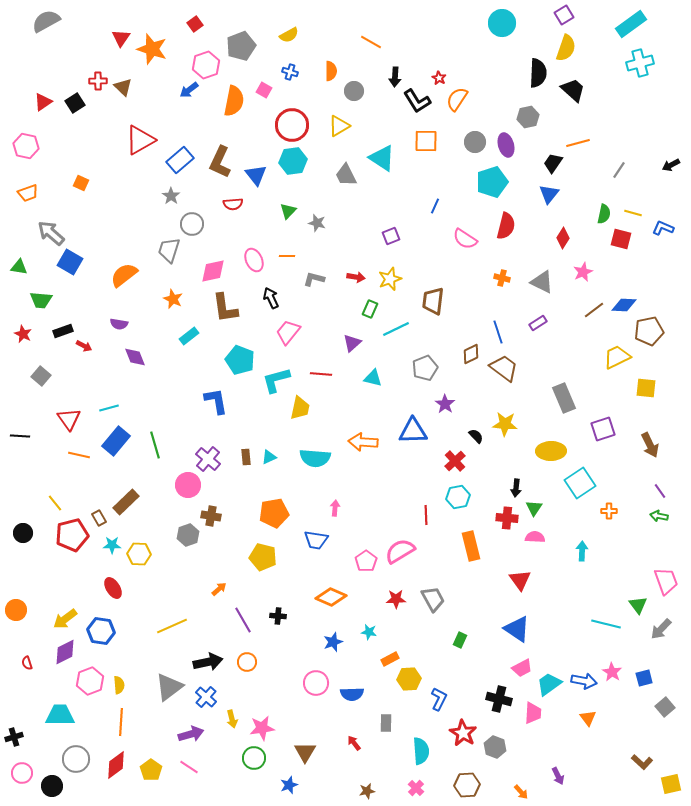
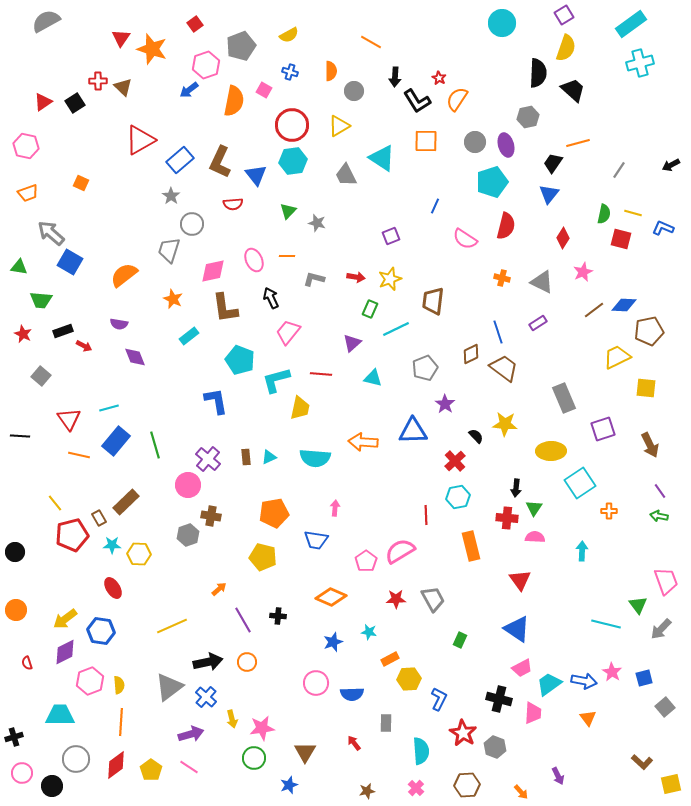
black circle at (23, 533): moved 8 px left, 19 px down
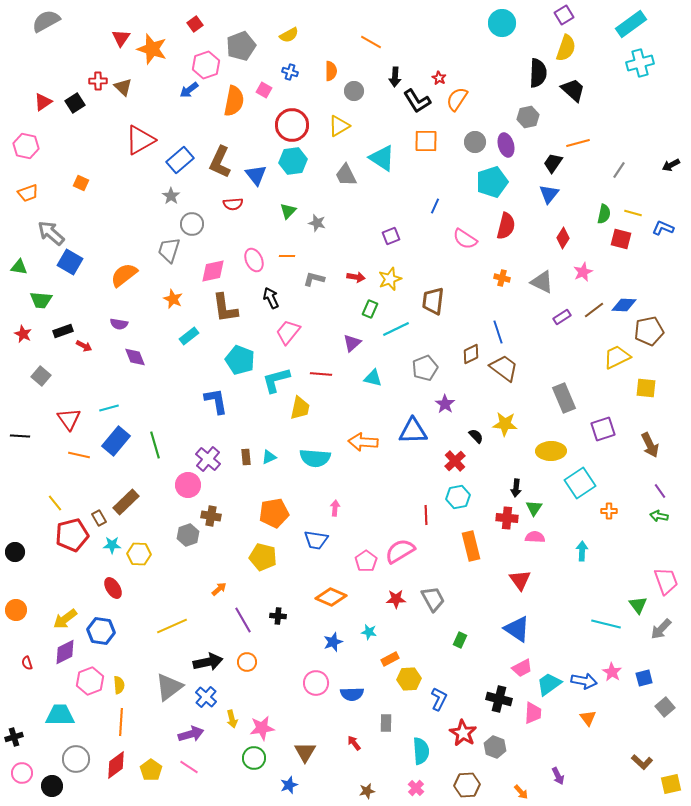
purple rectangle at (538, 323): moved 24 px right, 6 px up
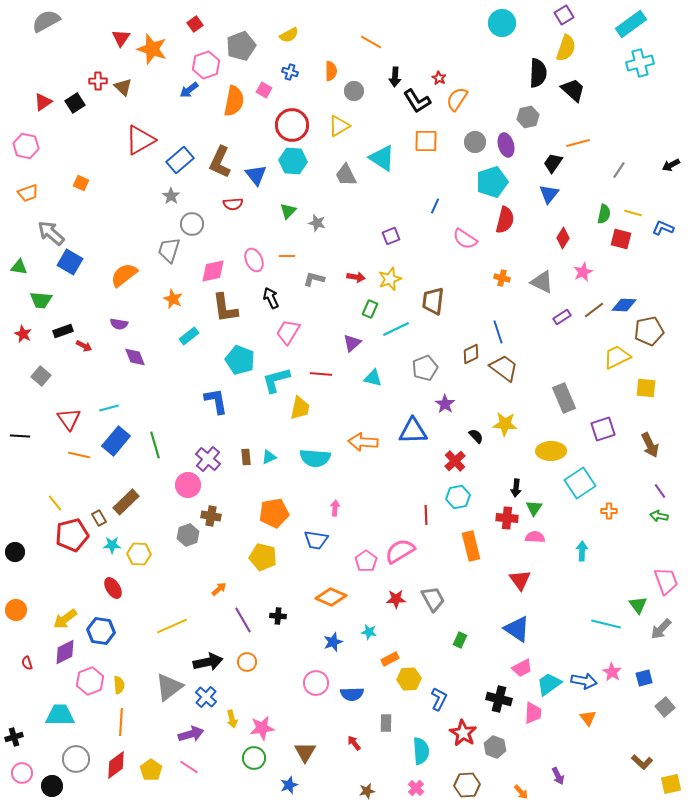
cyan hexagon at (293, 161): rotated 12 degrees clockwise
red semicircle at (506, 226): moved 1 px left, 6 px up
pink trapezoid at (288, 332): rotated 8 degrees counterclockwise
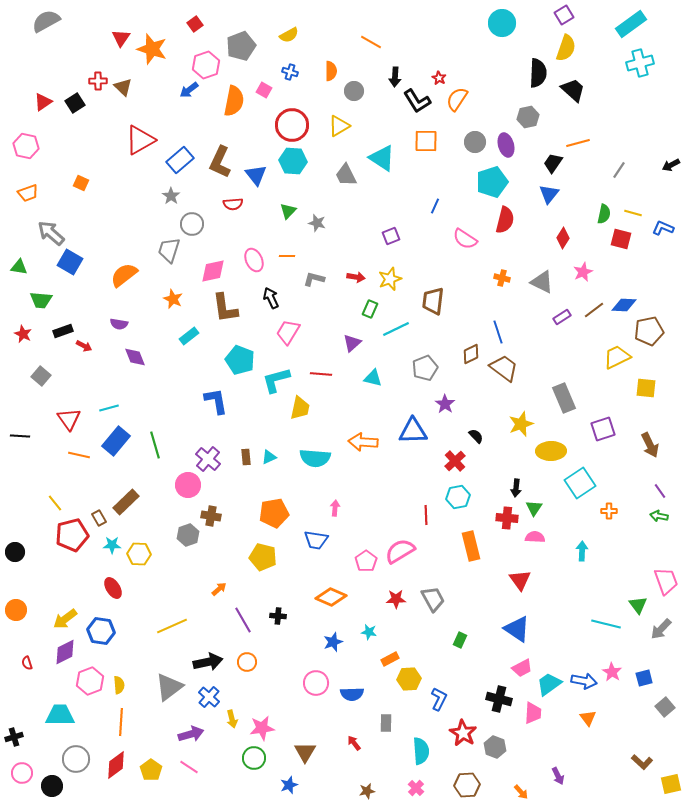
yellow star at (505, 424): moved 16 px right; rotated 25 degrees counterclockwise
blue cross at (206, 697): moved 3 px right
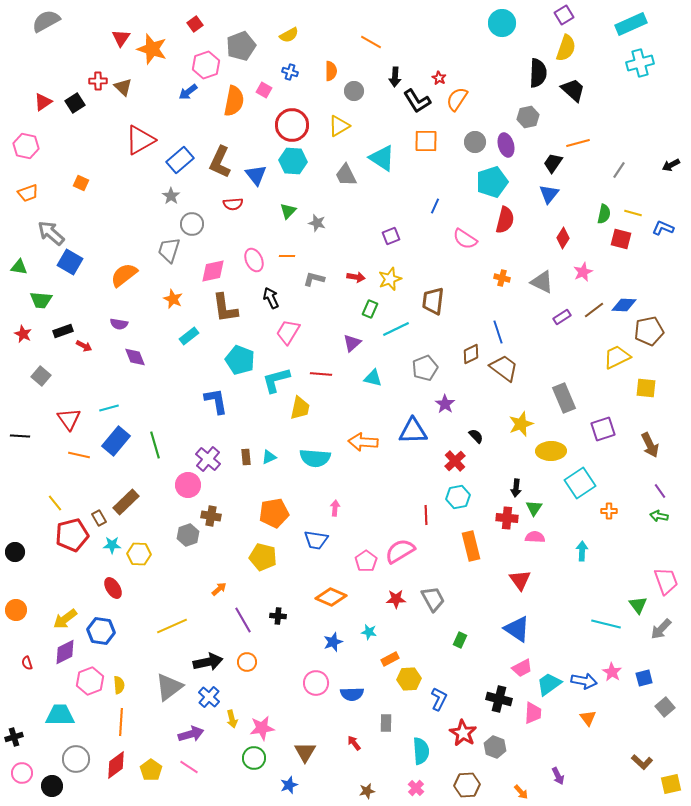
cyan rectangle at (631, 24): rotated 12 degrees clockwise
blue arrow at (189, 90): moved 1 px left, 2 px down
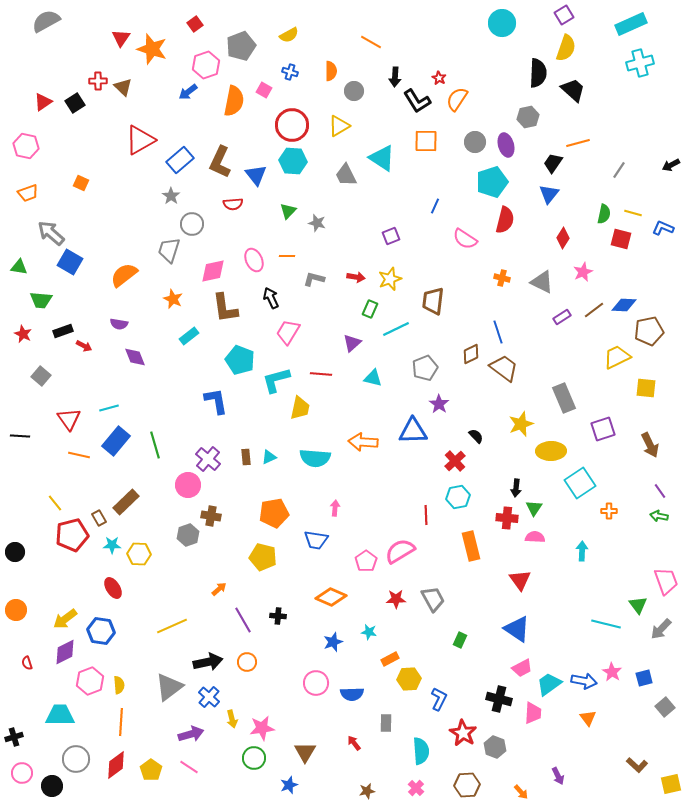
purple star at (445, 404): moved 6 px left
brown L-shape at (642, 762): moved 5 px left, 3 px down
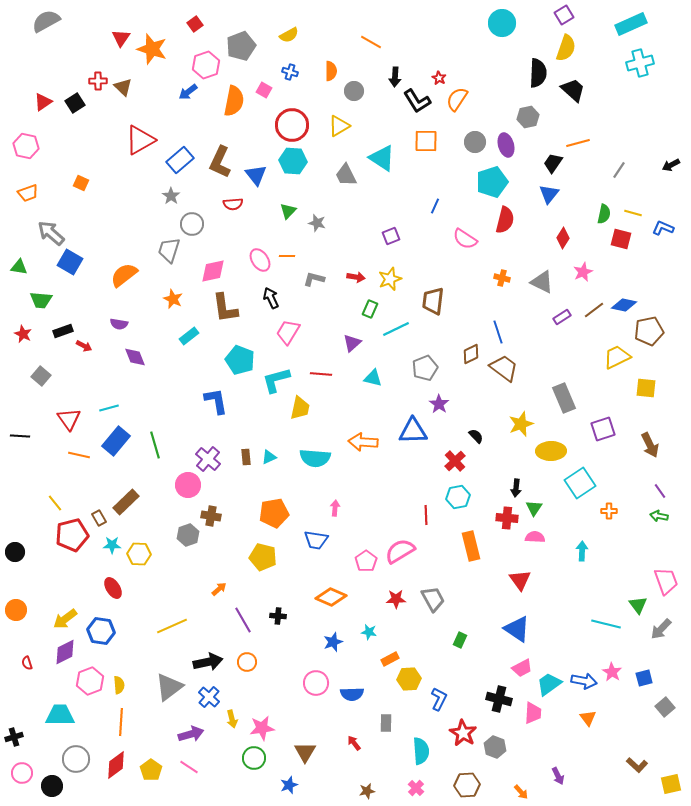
pink ellipse at (254, 260): moved 6 px right; rotated 10 degrees counterclockwise
blue diamond at (624, 305): rotated 10 degrees clockwise
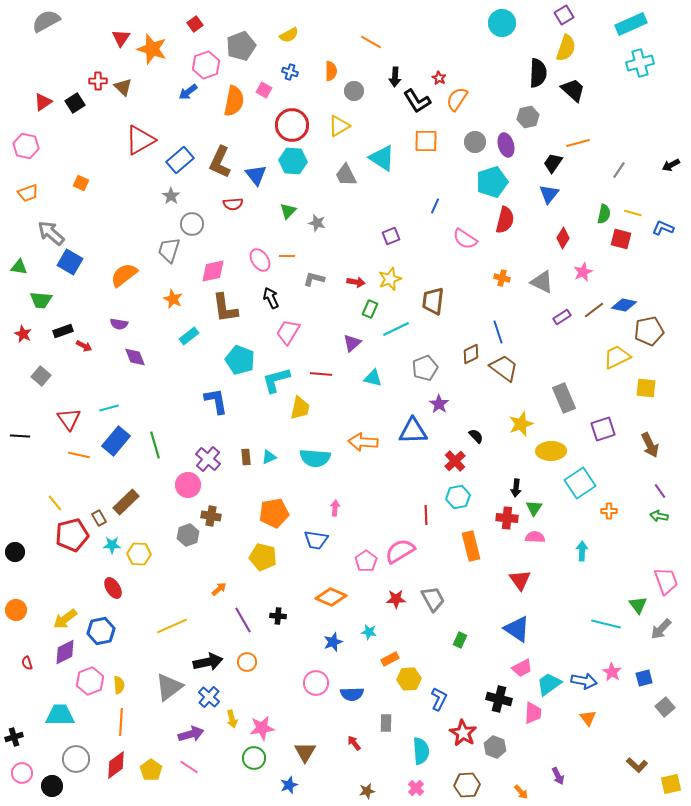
red arrow at (356, 277): moved 5 px down
blue hexagon at (101, 631): rotated 20 degrees counterclockwise
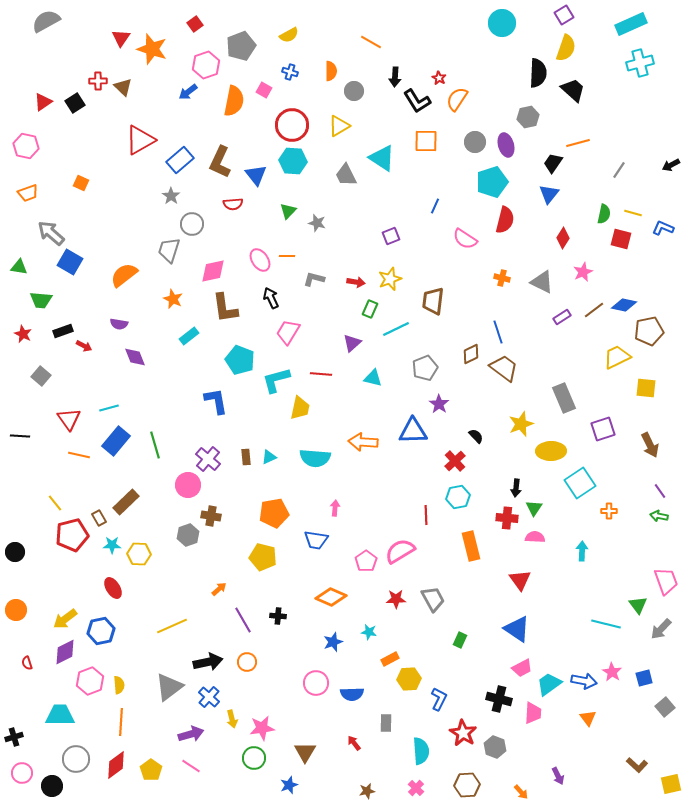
pink line at (189, 767): moved 2 px right, 1 px up
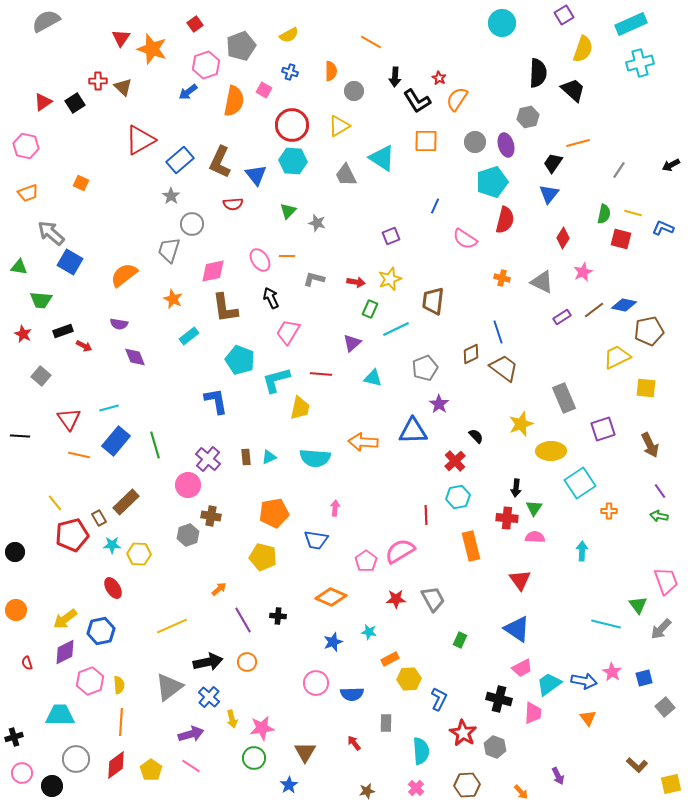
yellow semicircle at (566, 48): moved 17 px right, 1 px down
blue star at (289, 785): rotated 12 degrees counterclockwise
